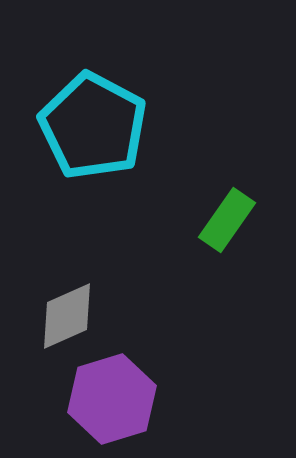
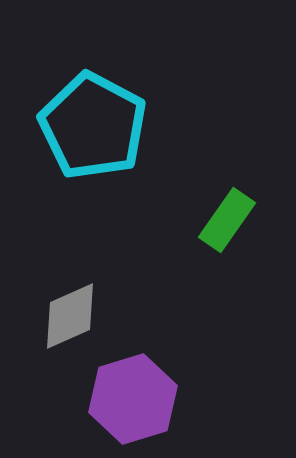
gray diamond: moved 3 px right
purple hexagon: moved 21 px right
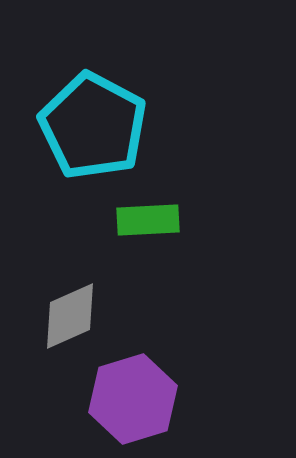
green rectangle: moved 79 px left; rotated 52 degrees clockwise
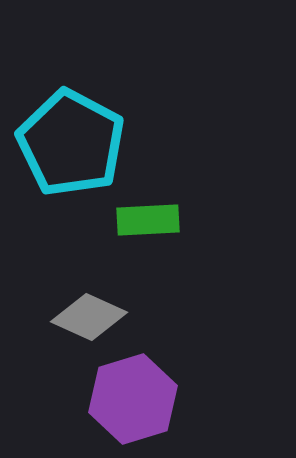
cyan pentagon: moved 22 px left, 17 px down
gray diamond: moved 19 px right, 1 px down; rotated 48 degrees clockwise
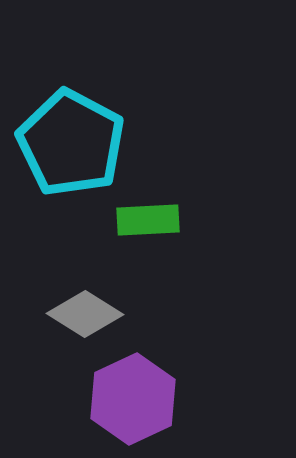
gray diamond: moved 4 px left, 3 px up; rotated 8 degrees clockwise
purple hexagon: rotated 8 degrees counterclockwise
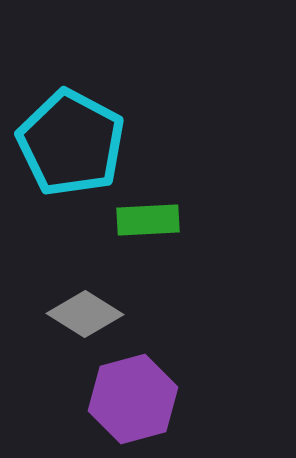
purple hexagon: rotated 10 degrees clockwise
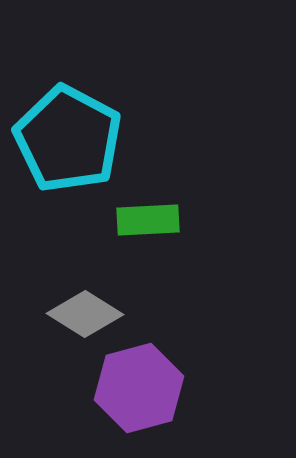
cyan pentagon: moved 3 px left, 4 px up
purple hexagon: moved 6 px right, 11 px up
